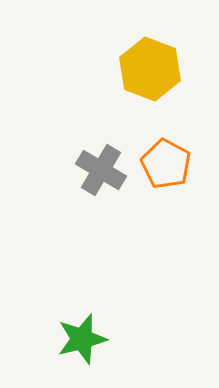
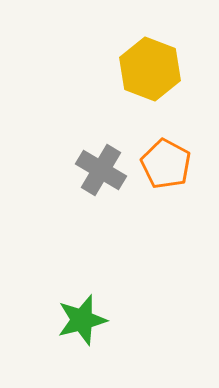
green star: moved 19 px up
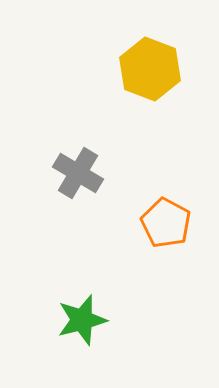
orange pentagon: moved 59 px down
gray cross: moved 23 px left, 3 px down
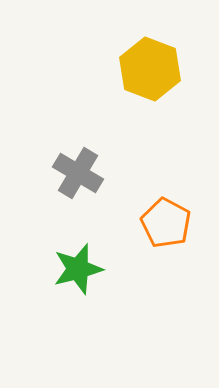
green star: moved 4 px left, 51 px up
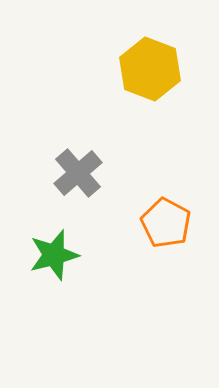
gray cross: rotated 18 degrees clockwise
green star: moved 24 px left, 14 px up
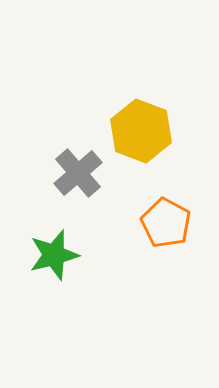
yellow hexagon: moved 9 px left, 62 px down
